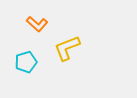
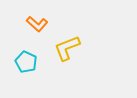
cyan pentagon: rotated 30 degrees counterclockwise
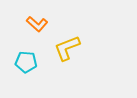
cyan pentagon: rotated 20 degrees counterclockwise
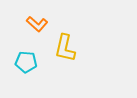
yellow L-shape: moved 2 px left; rotated 56 degrees counterclockwise
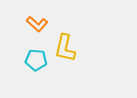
cyan pentagon: moved 10 px right, 2 px up
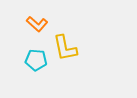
yellow L-shape: rotated 24 degrees counterclockwise
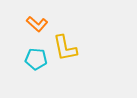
cyan pentagon: moved 1 px up
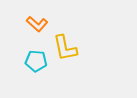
cyan pentagon: moved 2 px down
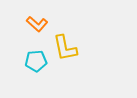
cyan pentagon: rotated 10 degrees counterclockwise
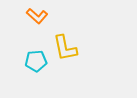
orange L-shape: moved 8 px up
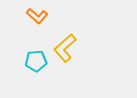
yellow L-shape: rotated 60 degrees clockwise
